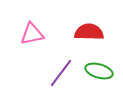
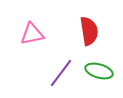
red semicircle: moved 1 px up; rotated 80 degrees clockwise
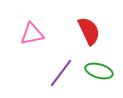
red semicircle: rotated 16 degrees counterclockwise
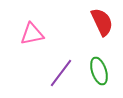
red semicircle: moved 13 px right, 9 px up
green ellipse: rotated 56 degrees clockwise
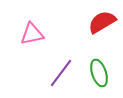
red semicircle: rotated 96 degrees counterclockwise
green ellipse: moved 2 px down
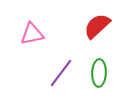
red semicircle: moved 5 px left, 4 px down; rotated 12 degrees counterclockwise
green ellipse: rotated 20 degrees clockwise
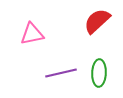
red semicircle: moved 5 px up
purple line: rotated 40 degrees clockwise
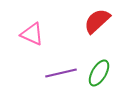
pink triangle: rotated 35 degrees clockwise
green ellipse: rotated 28 degrees clockwise
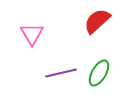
pink triangle: rotated 35 degrees clockwise
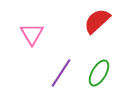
purple line: rotated 44 degrees counterclockwise
